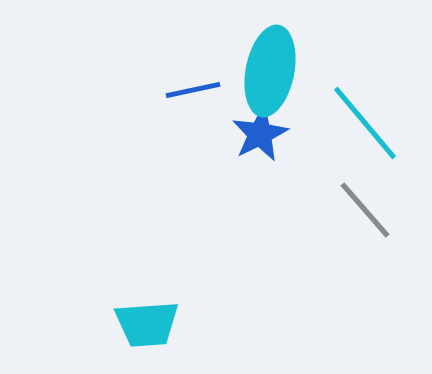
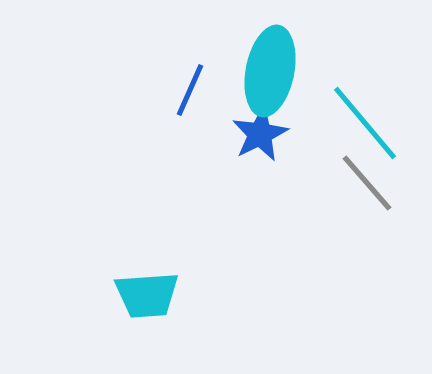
blue line: moved 3 px left; rotated 54 degrees counterclockwise
gray line: moved 2 px right, 27 px up
cyan trapezoid: moved 29 px up
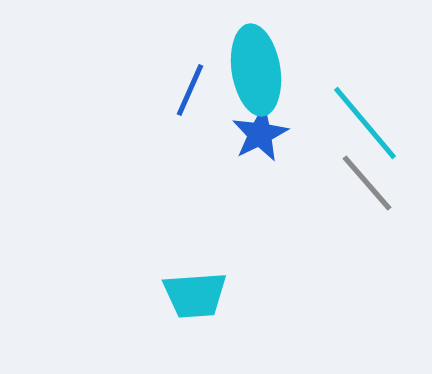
cyan ellipse: moved 14 px left, 1 px up; rotated 20 degrees counterclockwise
cyan trapezoid: moved 48 px right
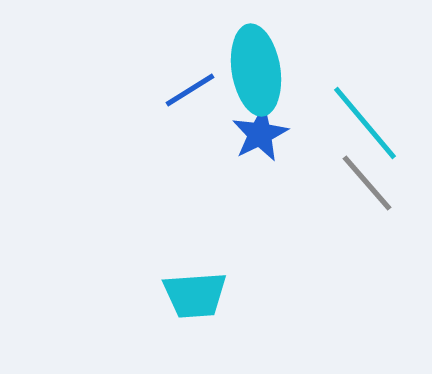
blue line: rotated 34 degrees clockwise
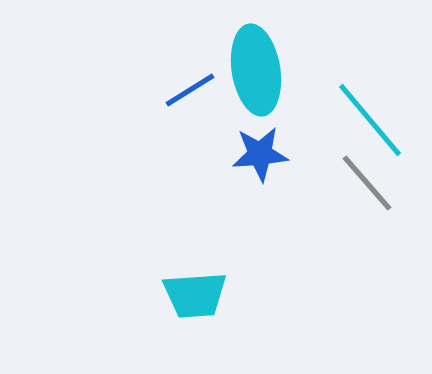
cyan line: moved 5 px right, 3 px up
blue star: moved 20 px down; rotated 22 degrees clockwise
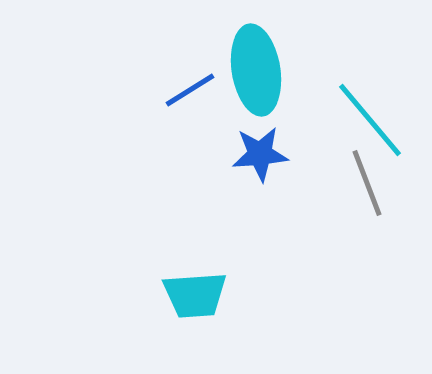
gray line: rotated 20 degrees clockwise
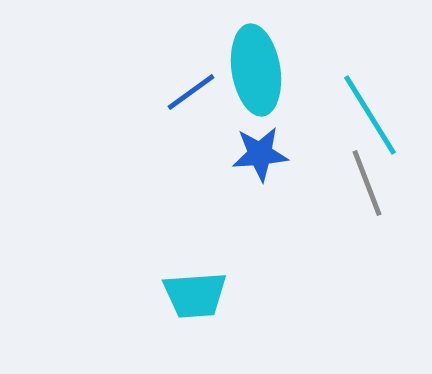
blue line: moved 1 px right, 2 px down; rotated 4 degrees counterclockwise
cyan line: moved 5 px up; rotated 8 degrees clockwise
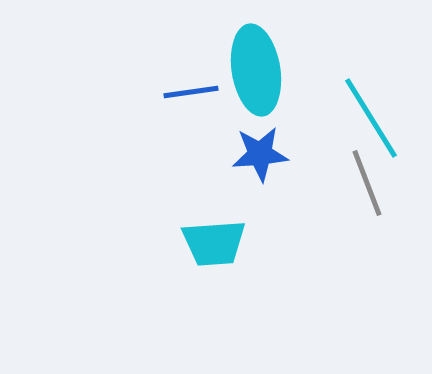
blue line: rotated 28 degrees clockwise
cyan line: moved 1 px right, 3 px down
cyan trapezoid: moved 19 px right, 52 px up
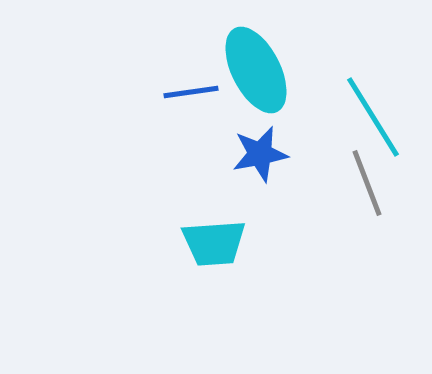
cyan ellipse: rotated 18 degrees counterclockwise
cyan line: moved 2 px right, 1 px up
blue star: rotated 6 degrees counterclockwise
